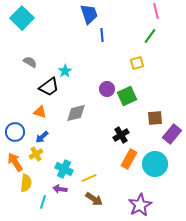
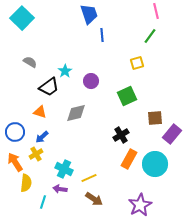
purple circle: moved 16 px left, 8 px up
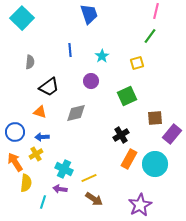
pink line: rotated 28 degrees clockwise
blue line: moved 32 px left, 15 px down
gray semicircle: rotated 64 degrees clockwise
cyan star: moved 37 px right, 15 px up
blue arrow: rotated 40 degrees clockwise
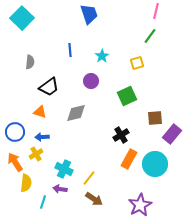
yellow line: rotated 28 degrees counterclockwise
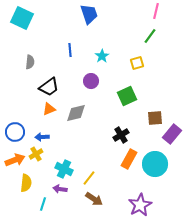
cyan square: rotated 20 degrees counterclockwise
orange triangle: moved 9 px right, 3 px up; rotated 40 degrees counterclockwise
orange arrow: moved 2 px up; rotated 102 degrees clockwise
cyan line: moved 2 px down
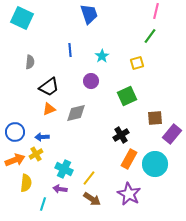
brown arrow: moved 2 px left
purple star: moved 11 px left, 11 px up; rotated 15 degrees counterclockwise
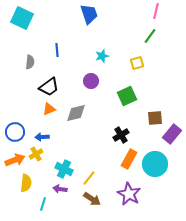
blue line: moved 13 px left
cyan star: rotated 16 degrees clockwise
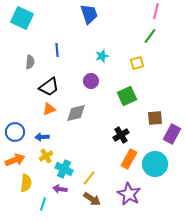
purple rectangle: rotated 12 degrees counterclockwise
yellow cross: moved 10 px right, 2 px down
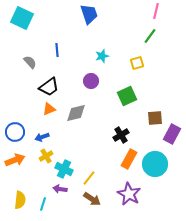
gray semicircle: rotated 48 degrees counterclockwise
blue arrow: rotated 16 degrees counterclockwise
yellow semicircle: moved 6 px left, 17 px down
